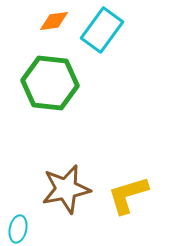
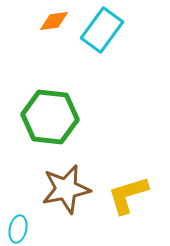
green hexagon: moved 34 px down
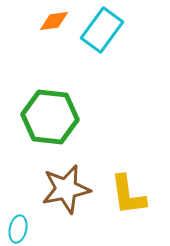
yellow L-shape: rotated 81 degrees counterclockwise
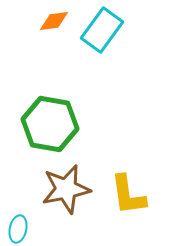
green hexagon: moved 7 px down; rotated 4 degrees clockwise
